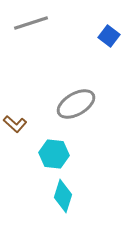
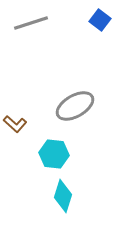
blue square: moved 9 px left, 16 px up
gray ellipse: moved 1 px left, 2 px down
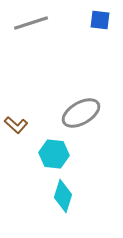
blue square: rotated 30 degrees counterclockwise
gray ellipse: moved 6 px right, 7 px down
brown L-shape: moved 1 px right, 1 px down
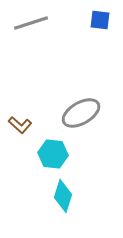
brown L-shape: moved 4 px right
cyan hexagon: moved 1 px left
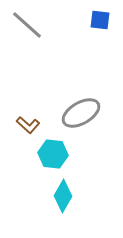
gray line: moved 4 px left, 2 px down; rotated 60 degrees clockwise
brown L-shape: moved 8 px right
cyan diamond: rotated 12 degrees clockwise
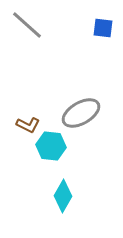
blue square: moved 3 px right, 8 px down
brown L-shape: rotated 15 degrees counterclockwise
cyan hexagon: moved 2 px left, 8 px up
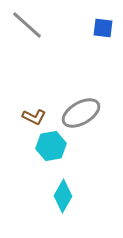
brown L-shape: moved 6 px right, 8 px up
cyan hexagon: rotated 16 degrees counterclockwise
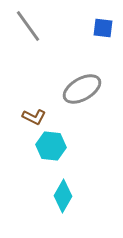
gray line: moved 1 px right, 1 px down; rotated 12 degrees clockwise
gray ellipse: moved 1 px right, 24 px up
cyan hexagon: rotated 16 degrees clockwise
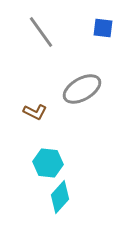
gray line: moved 13 px right, 6 px down
brown L-shape: moved 1 px right, 5 px up
cyan hexagon: moved 3 px left, 17 px down
cyan diamond: moved 3 px left, 1 px down; rotated 12 degrees clockwise
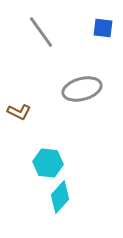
gray ellipse: rotated 15 degrees clockwise
brown L-shape: moved 16 px left
